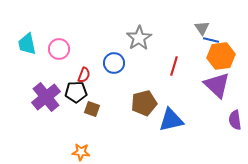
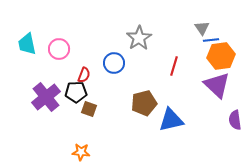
blue line: rotated 21 degrees counterclockwise
brown square: moved 3 px left
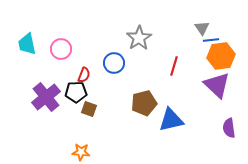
pink circle: moved 2 px right
purple semicircle: moved 6 px left, 8 px down
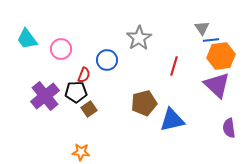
cyan trapezoid: moved 5 px up; rotated 25 degrees counterclockwise
blue circle: moved 7 px left, 3 px up
purple cross: moved 1 px left, 1 px up
brown square: rotated 35 degrees clockwise
blue triangle: moved 1 px right
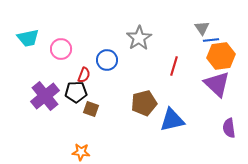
cyan trapezoid: moved 1 px right, 1 px up; rotated 65 degrees counterclockwise
purple triangle: moved 1 px up
brown square: moved 2 px right; rotated 35 degrees counterclockwise
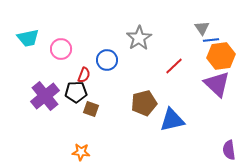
red line: rotated 30 degrees clockwise
purple semicircle: moved 22 px down
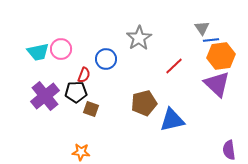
cyan trapezoid: moved 10 px right, 14 px down
blue circle: moved 1 px left, 1 px up
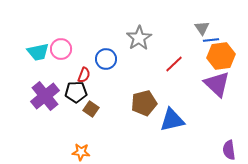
red line: moved 2 px up
brown square: rotated 14 degrees clockwise
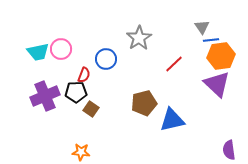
gray triangle: moved 1 px up
purple cross: rotated 16 degrees clockwise
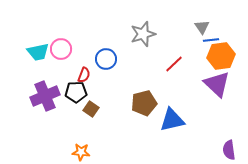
gray star: moved 4 px right, 4 px up; rotated 15 degrees clockwise
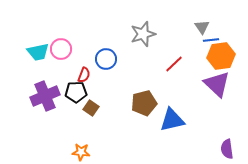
brown square: moved 1 px up
purple semicircle: moved 2 px left, 1 px up
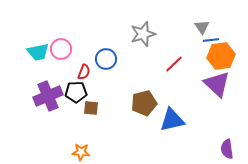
red semicircle: moved 3 px up
purple cross: moved 3 px right
brown square: rotated 28 degrees counterclockwise
